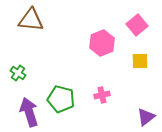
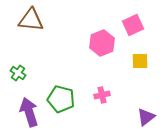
pink square: moved 4 px left; rotated 15 degrees clockwise
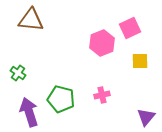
pink square: moved 3 px left, 3 px down
purple triangle: rotated 12 degrees counterclockwise
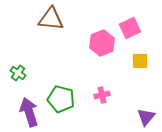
brown triangle: moved 20 px right, 1 px up
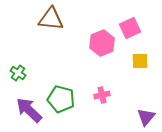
purple arrow: moved 2 px up; rotated 28 degrees counterclockwise
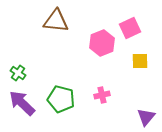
brown triangle: moved 5 px right, 2 px down
purple arrow: moved 7 px left, 7 px up
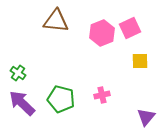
pink hexagon: moved 10 px up
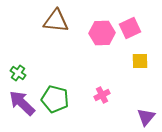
pink hexagon: rotated 20 degrees clockwise
pink cross: rotated 14 degrees counterclockwise
green pentagon: moved 6 px left
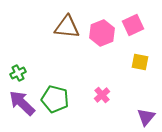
brown triangle: moved 11 px right, 6 px down
pink square: moved 3 px right, 3 px up
pink hexagon: rotated 20 degrees counterclockwise
yellow square: moved 1 px down; rotated 12 degrees clockwise
green cross: rotated 28 degrees clockwise
pink cross: rotated 14 degrees counterclockwise
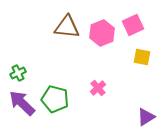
yellow square: moved 2 px right, 5 px up
pink cross: moved 4 px left, 7 px up
purple triangle: rotated 18 degrees clockwise
